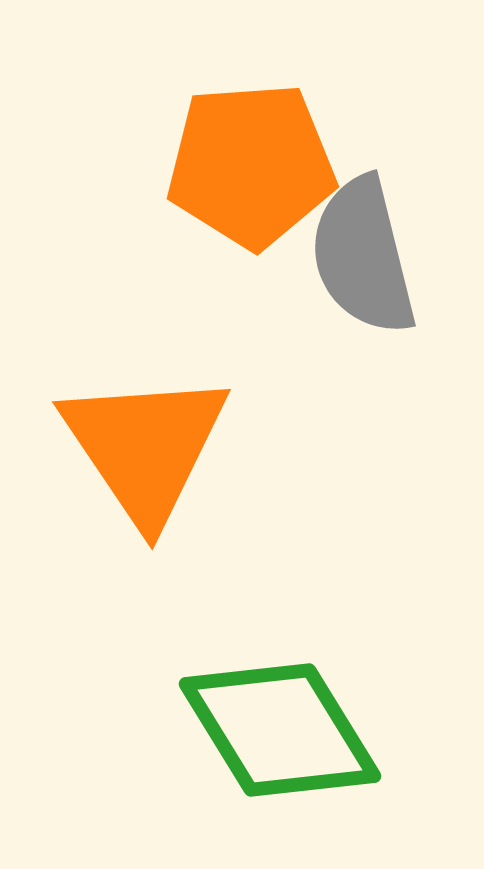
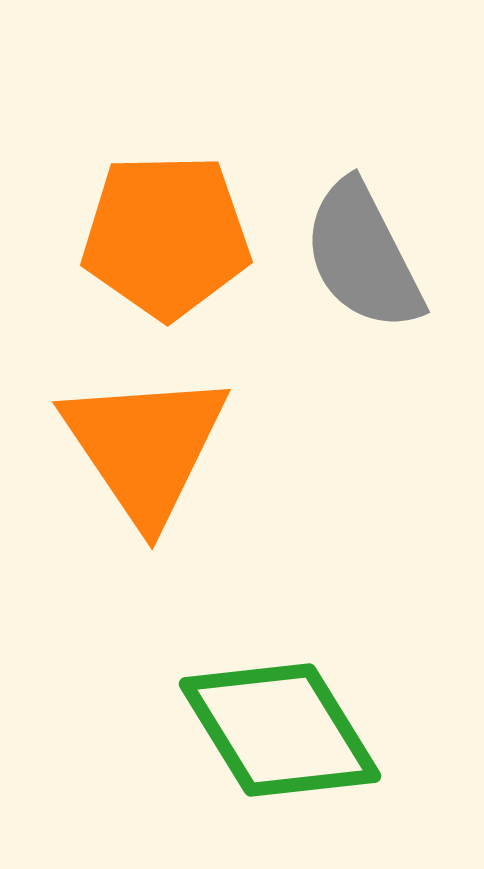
orange pentagon: moved 85 px left, 71 px down; rotated 3 degrees clockwise
gray semicircle: rotated 13 degrees counterclockwise
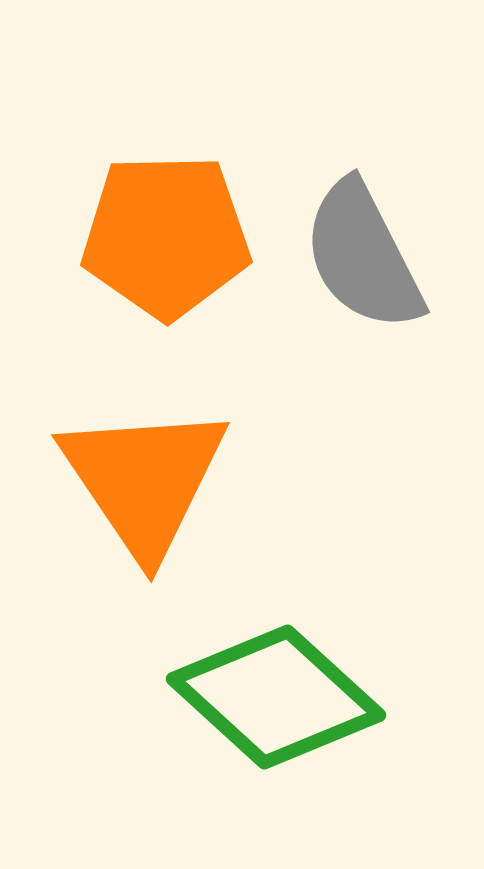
orange triangle: moved 1 px left, 33 px down
green diamond: moved 4 px left, 33 px up; rotated 16 degrees counterclockwise
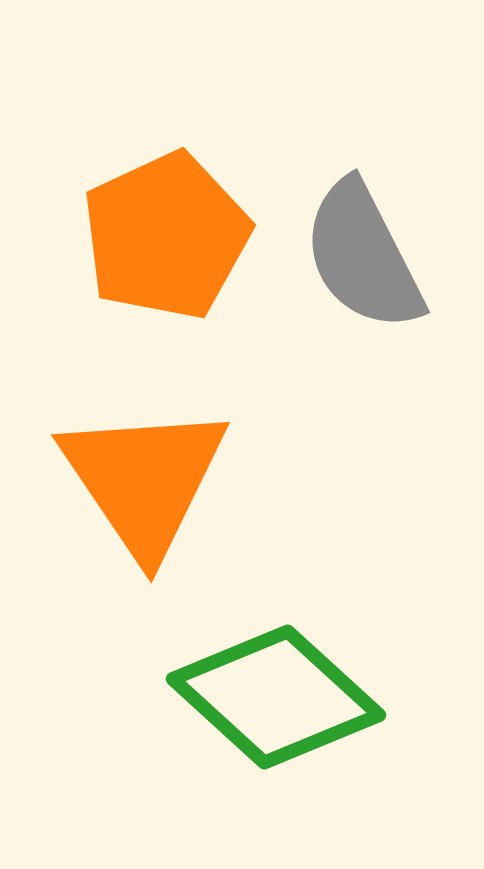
orange pentagon: rotated 24 degrees counterclockwise
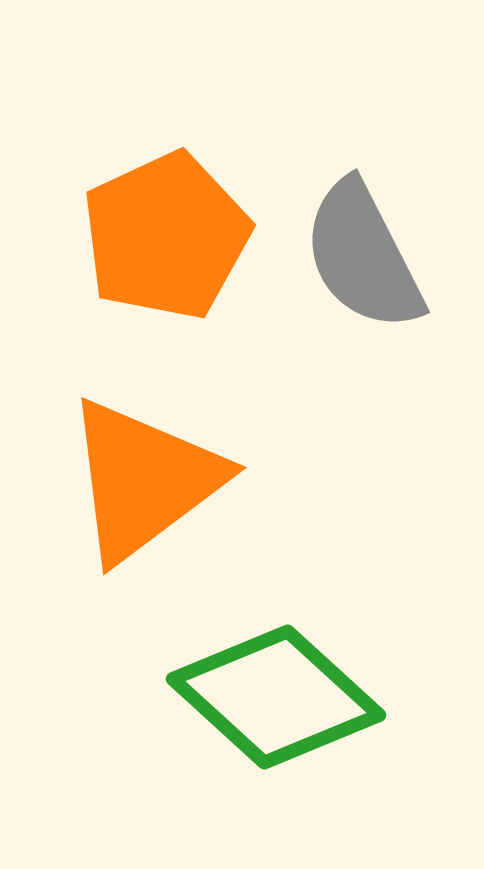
orange triangle: rotated 27 degrees clockwise
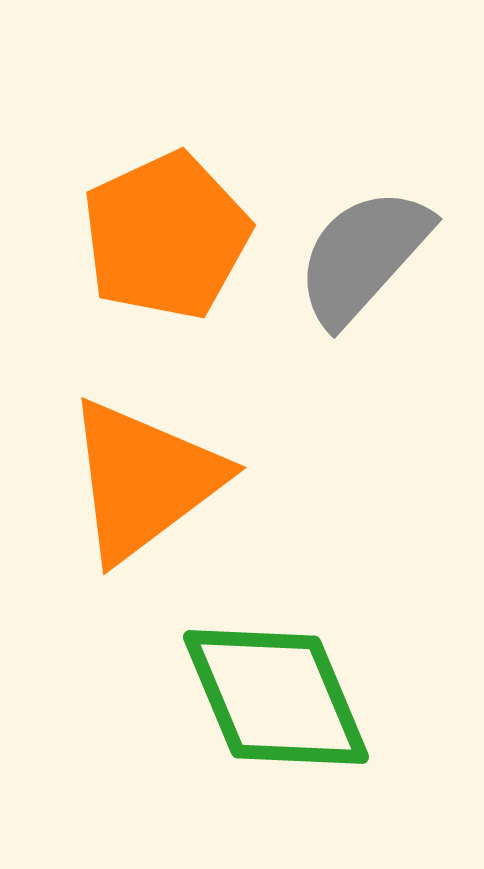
gray semicircle: rotated 69 degrees clockwise
green diamond: rotated 25 degrees clockwise
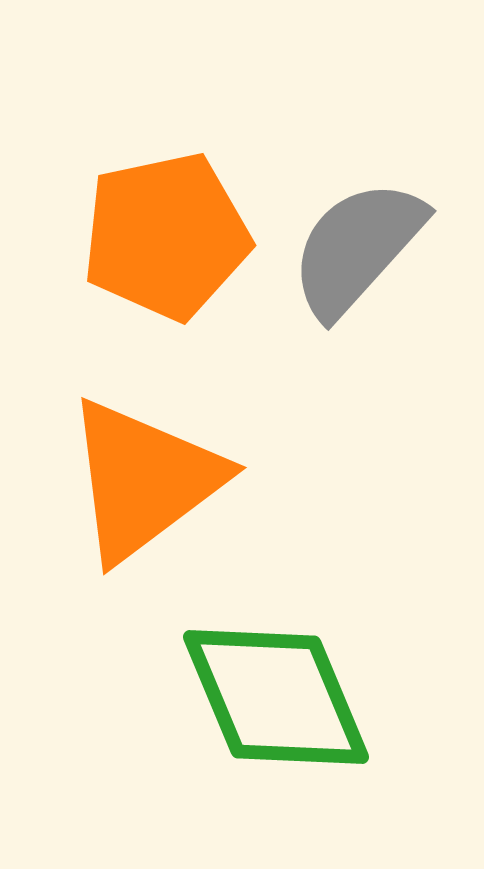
orange pentagon: rotated 13 degrees clockwise
gray semicircle: moved 6 px left, 8 px up
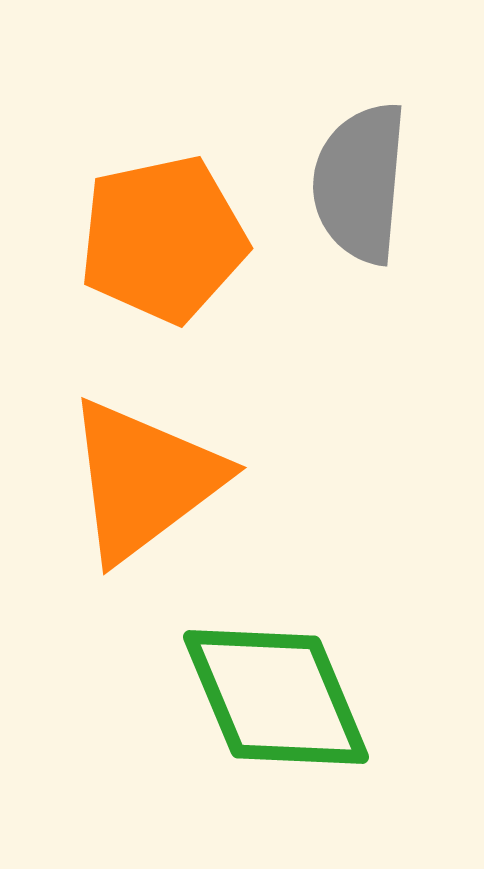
orange pentagon: moved 3 px left, 3 px down
gray semicircle: moved 3 px right, 65 px up; rotated 37 degrees counterclockwise
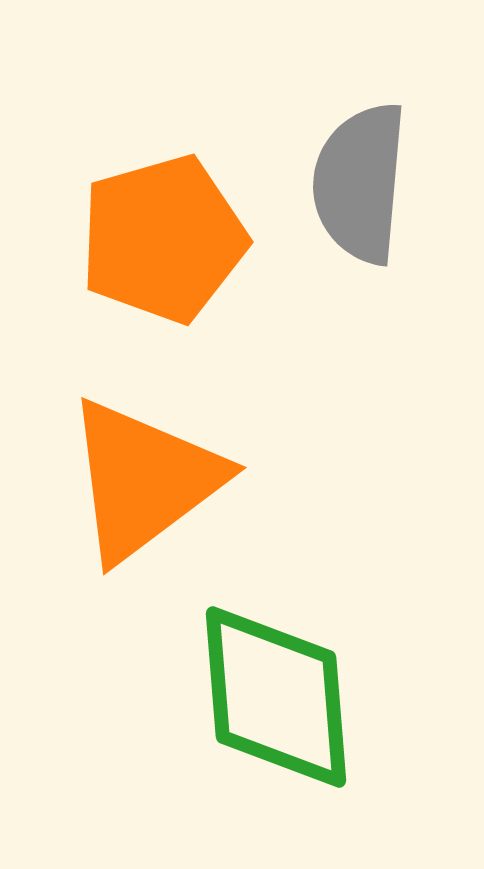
orange pentagon: rotated 4 degrees counterclockwise
green diamond: rotated 18 degrees clockwise
